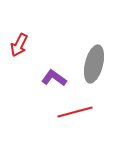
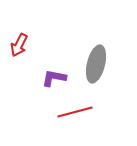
gray ellipse: moved 2 px right
purple L-shape: rotated 25 degrees counterclockwise
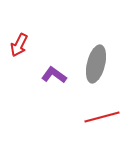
purple L-shape: moved 3 px up; rotated 25 degrees clockwise
red line: moved 27 px right, 5 px down
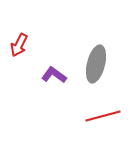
red line: moved 1 px right, 1 px up
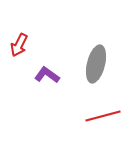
purple L-shape: moved 7 px left
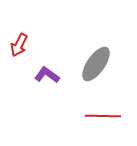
gray ellipse: rotated 21 degrees clockwise
red line: rotated 16 degrees clockwise
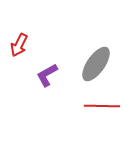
purple L-shape: rotated 65 degrees counterclockwise
red line: moved 1 px left, 10 px up
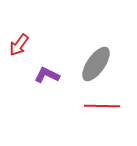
red arrow: rotated 10 degrees clockwise
purple L-shape: rotated 55 degrees clockwise
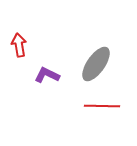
red arrow: rotated 135 degrees clockwise
